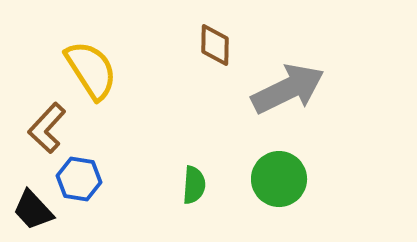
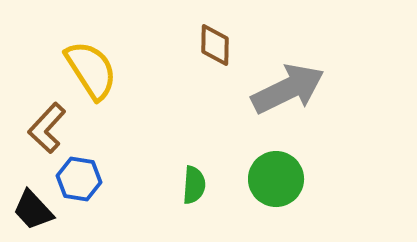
green circle: moved 3 px left
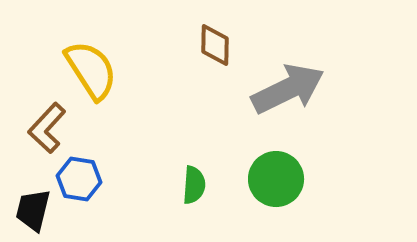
black trapezoid: rotated 57 degrees clockwise
